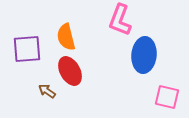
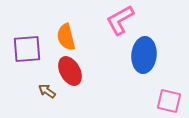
pink L-shape: rotated 40 degrees clockwise
pink square: moved 2 px right, 4 px down
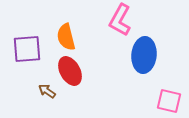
pink L-shape: rotated 32 degrees counterclockwise
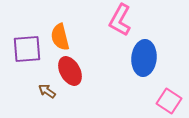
orange semicircle: moved 6 px left
blue ellipse: moved 3 px down
pink square: rotated 20 degrees clockwise
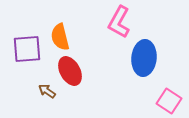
pink L-shape: moved 1 px left, 2 px down
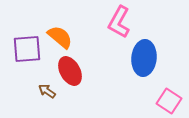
orange semicircle: rotated 144 degrees clockwise
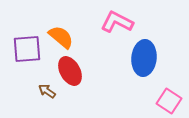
pink L-shape: moved 2 px left; rotated 88 degrees clockwise
orange semicircle: moved 1 px right
